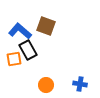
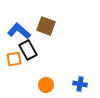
blue L-shape: moved 1 px left
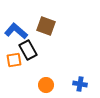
blue L-shape: moved 3 px left
orange square: moved 1 px down
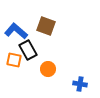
orange square: rotated 21 degrees clockwise
orange circle: moved 2 px right, 16 px up
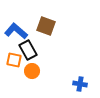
orange circle: moved 16 px left, 2 px down
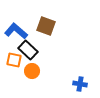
black rectangle: rotated 18 degrees counterclockwise
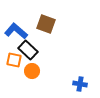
brown square: moved 2 px up
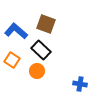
black rectangle: moved 13 px right
orange square: moved 2 px left; rotated 21 degrees clockwise
orange circle: moved 5 px right
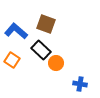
orange circle: moved 19 px right, 8 px up
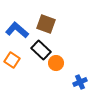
blue L-shape: moved 1 px right, 1 px up
blue cross: moved 2 px up; rotated 32 degrees counterclockwise
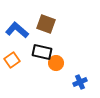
black rectangle: moved 1 px right, 2 px down; rotated 30 degrees counterclockwise
orange square: rotated 21 degrees clockwise
